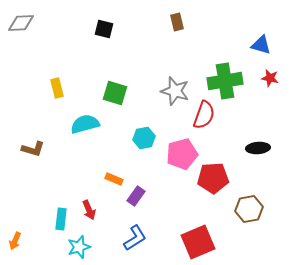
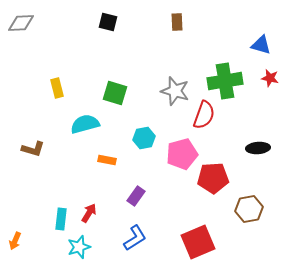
brown rectangle: rotated 12 degrees clockwise
black square: moved 4 px right, 7 px up
orange rectangle: moved 7 px left, 19 px up; rotated 12 degrees counterclockwise
red arrow: moved 3 px down; rotated 126 degrees counterclockwise
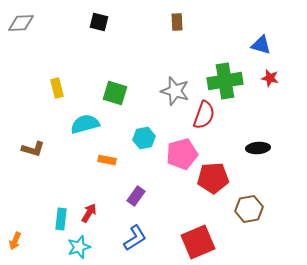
black square: moved 9 px left
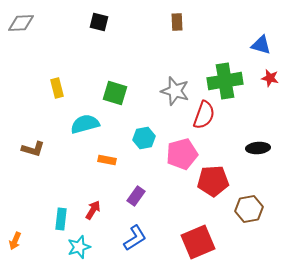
red pentagon: moved 3 px down
red arrow: moved 4 px right, 3 px up
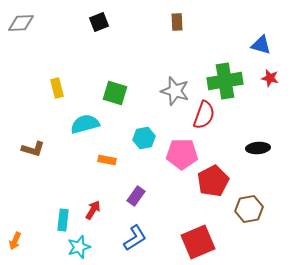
black square: rotated 36 degrees counterclockwise
pink pentagon: rotated 16 degrees clockwise
red pentagon: rotated 24 degrees counterclockwise
cyan rectangle: moved 2 px right, 1 px down
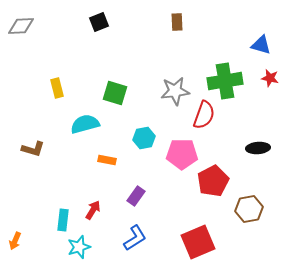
gray diamond: moved 3 px down
gray star: rotated 24 degrees counterclockwise
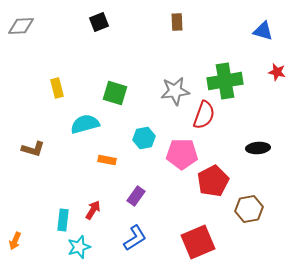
blue triangle: moved 2 px right, 14 px up
red star: moved 7 px right, 6 px up
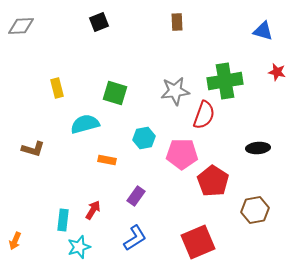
red pentagon: rotated 12 degrees counterclockwise
brown hexagon: moved 6 px right, 1 px down
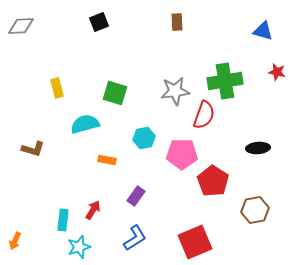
red square: moved 3 px left
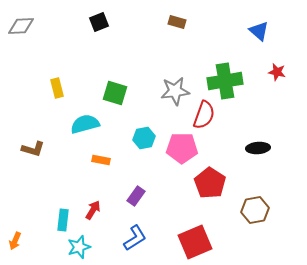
brown rectangle: rotated 72 degrees counterclockwise
blue triangle: moved 4 px left; rotated 25 degrees clockwise
pink pentagon: moved 6 px up
orange rectangle: moved 6 px left
red pentagon: moved 3 px left, 2 px down
